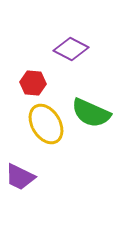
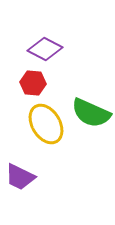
purple diamond: moved 26 px left
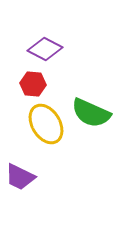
red hexagon: moved 1 px down
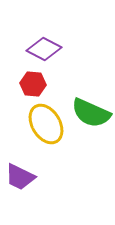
purple diamond: moved 1 px left
